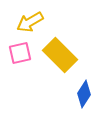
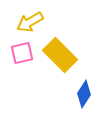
pink square: moved 2 px right
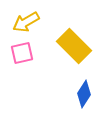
yellow arrow: moved 4 px left
yellow rectangle: moved 14 px right, 9 px up
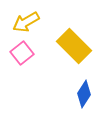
pink square: rotated 25 degrees counterclockwise
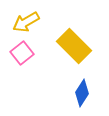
blue diamond: moved 2 px left, 1 px up
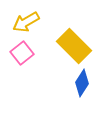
blue diamond: moved 10 px up
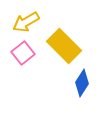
yellow rectangle: moved 10 px left
pink square: moved 1 px right
